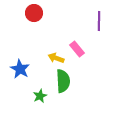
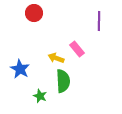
green star: rotated 24 degrees counterclockwise
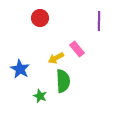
red circle: moved 6 px right, 5 px down
yellow arrow: rotated 49 degrees counterclockwise
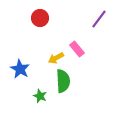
purple line: moved 2 px up; rotated 36 degrees clockwise
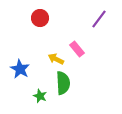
yellow arrow: moved 1 px down; rotated 56 degrees clockwise
green semicircle: moved 2 px down
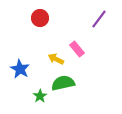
green semicircle: rotated 100 degrees counterclockwise
green star: rotated 16 degrees clockwise
